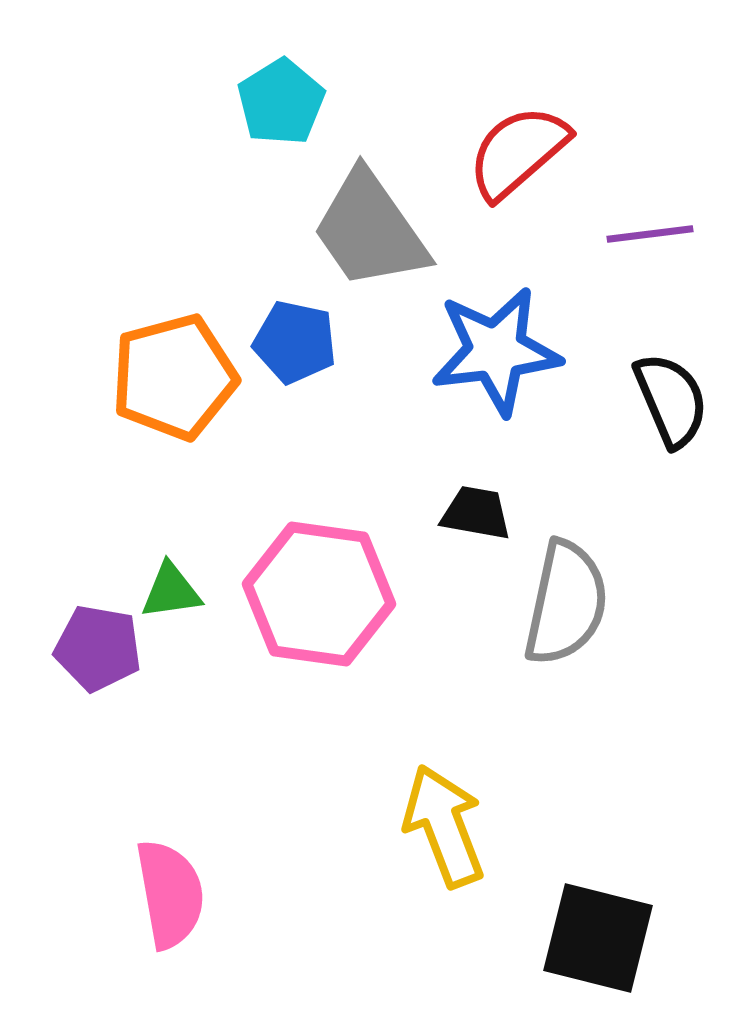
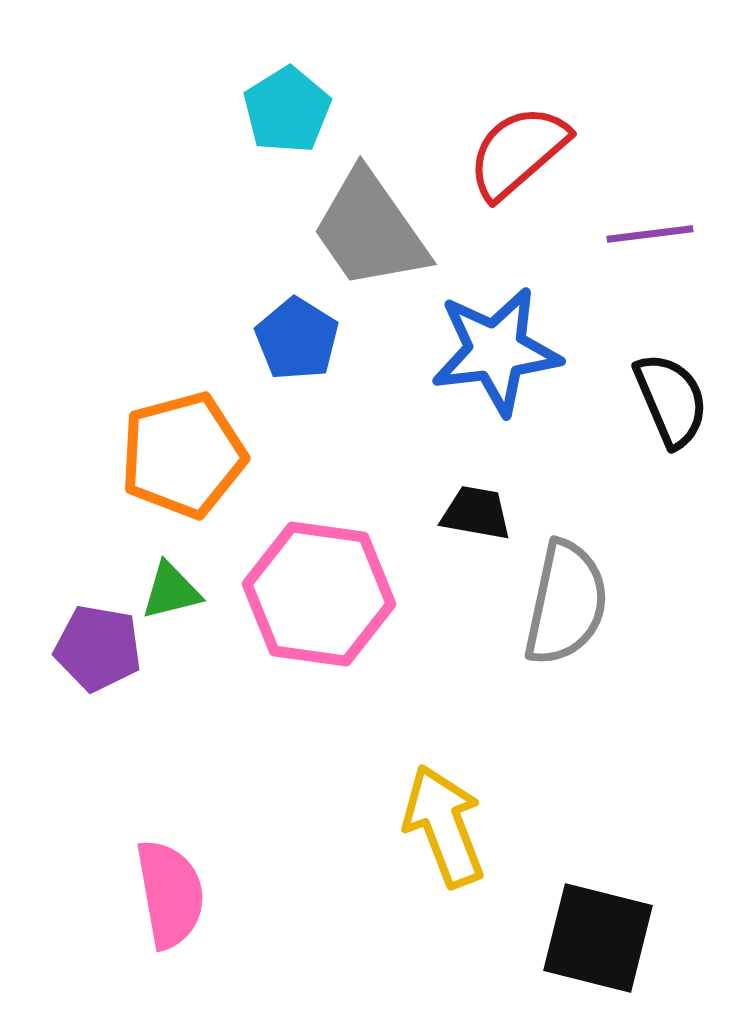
cyan pentagon: moved 6 px right, 8 px down
blue pentagon: moved 2 px right, 3 px up; rotated 20 degrees clockwise
orange pentagon: moved 9 px right, 78 px down
green triangle: rotated 6 degrees counterclockwise
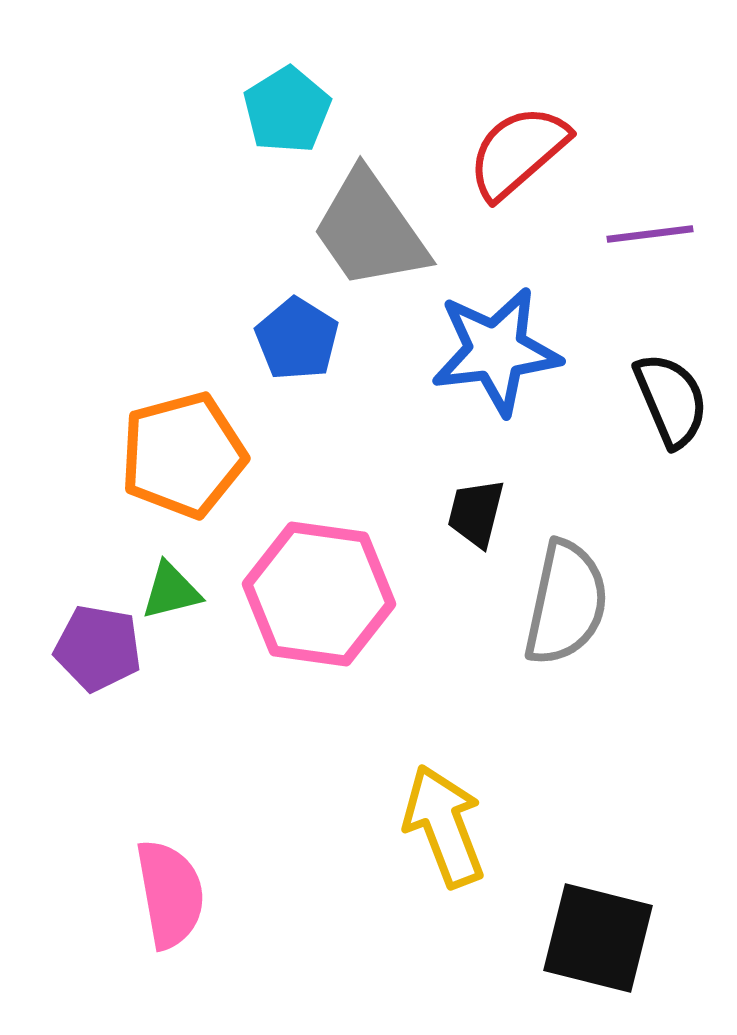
black trapezoid: rotated 86 degrees counterclockwise
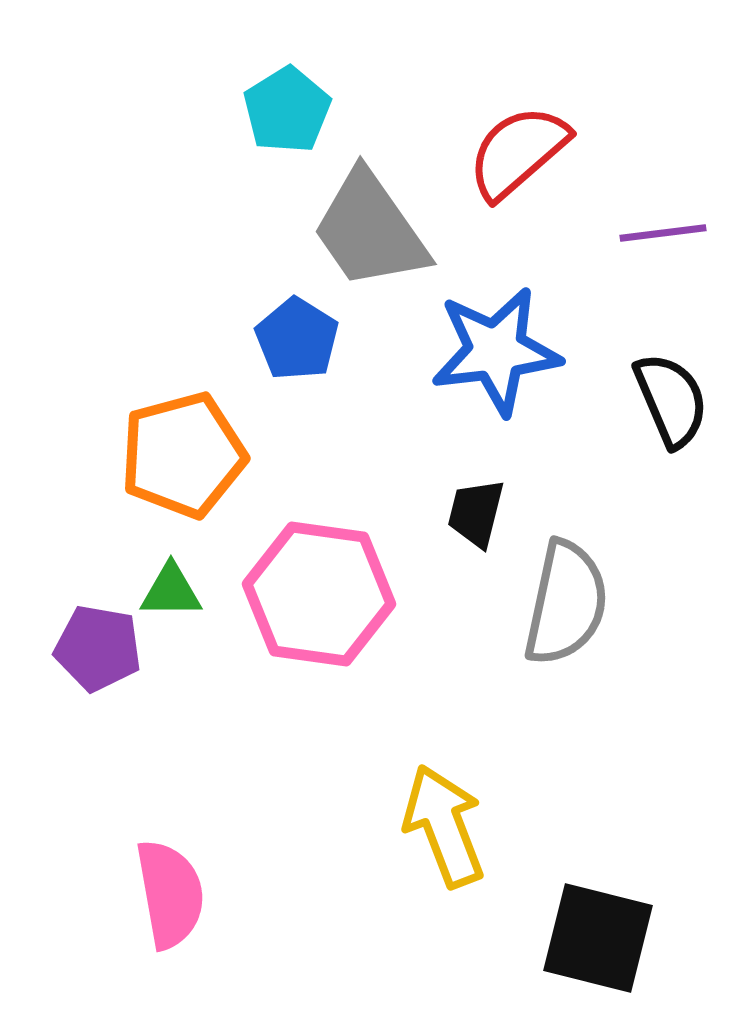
purple line: moved 13 px right, 1 px up
green triangle: rotated 14 degrees clockwise
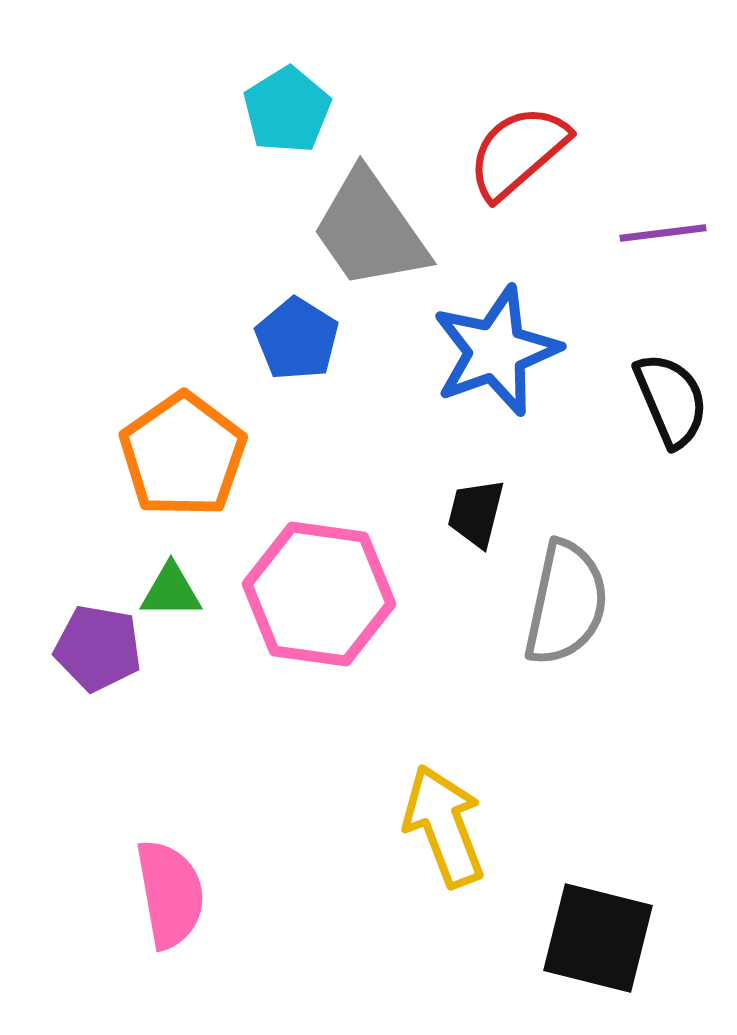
blue star: rotated 13 degrees counterclockwise
orange pentagon: rotated 20 degrees counterclockwise
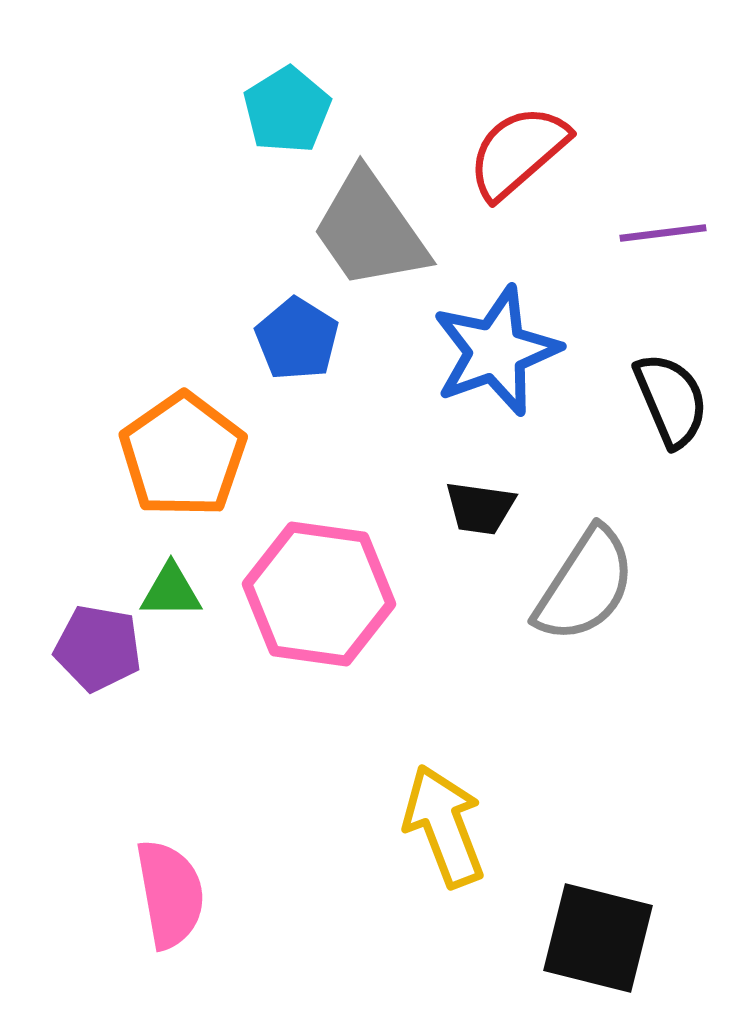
black trapezoid: moved 4 px right, 5 px up; rotated 96 degrees counterclockwise
gray semicircle: moved 19 px right, 18 px up; rotated 21 degrees clockwise
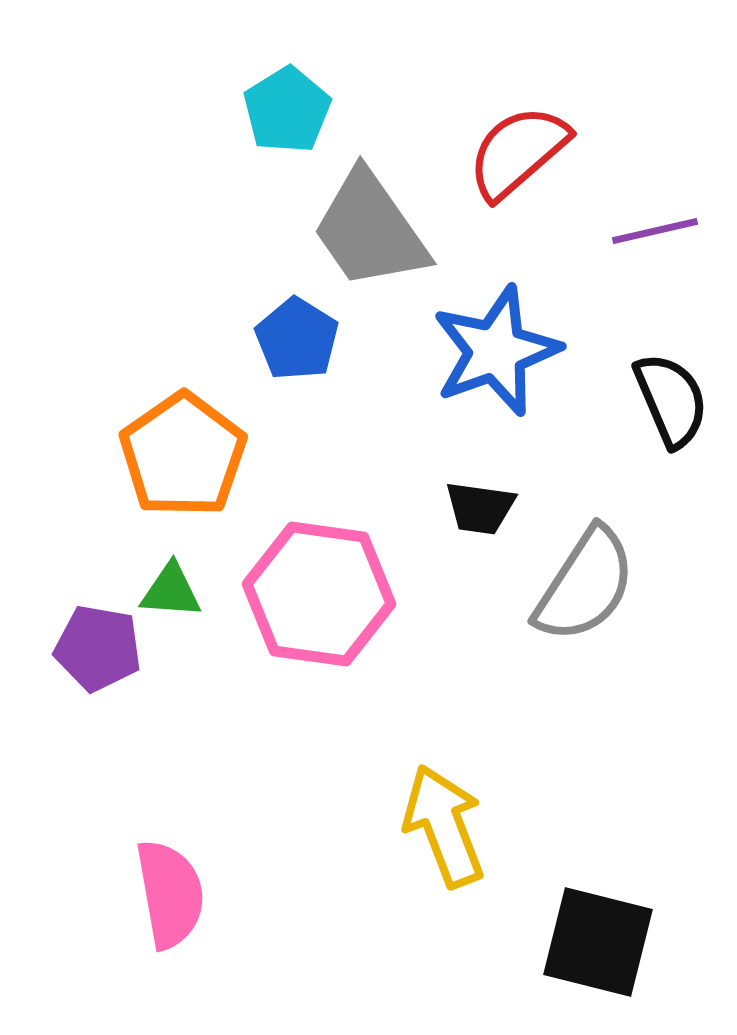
purple line: moved 8 px left, 2 px up; rotated 6 degrees counterclockwise
green triangle: rotated 4 degrees clockwise
black square: moved 4 px down
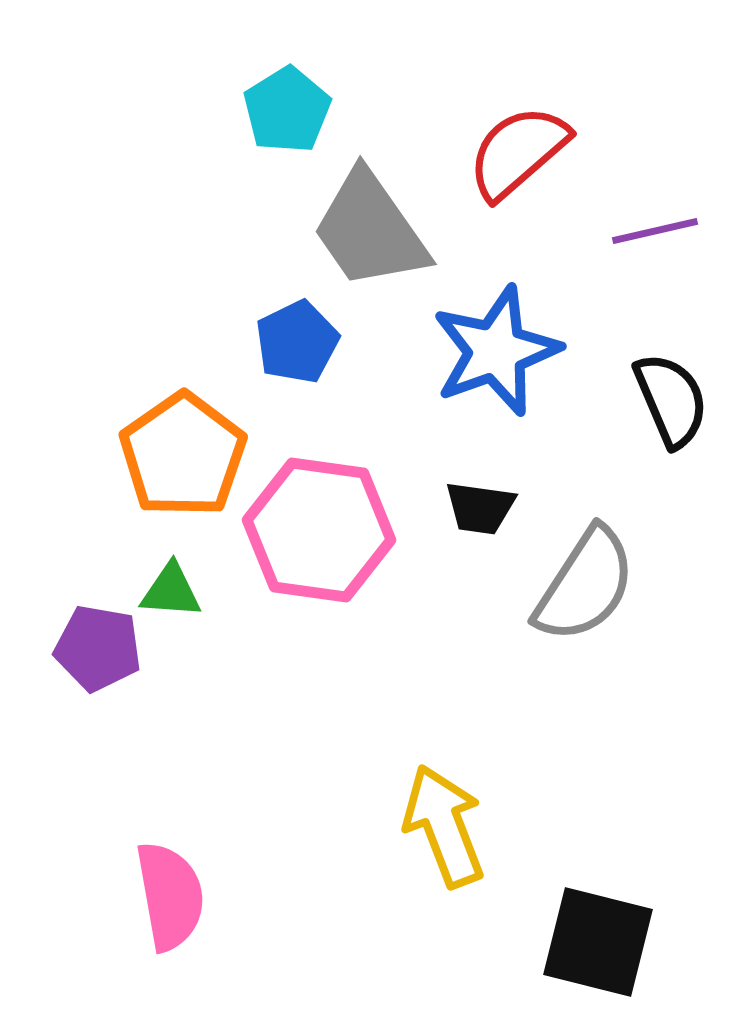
blue pentagon: moved 3 px down; rotated 14 degrees clockwise
pink hexagon: moved 64 px up
pink semicircle: moved 2 px down
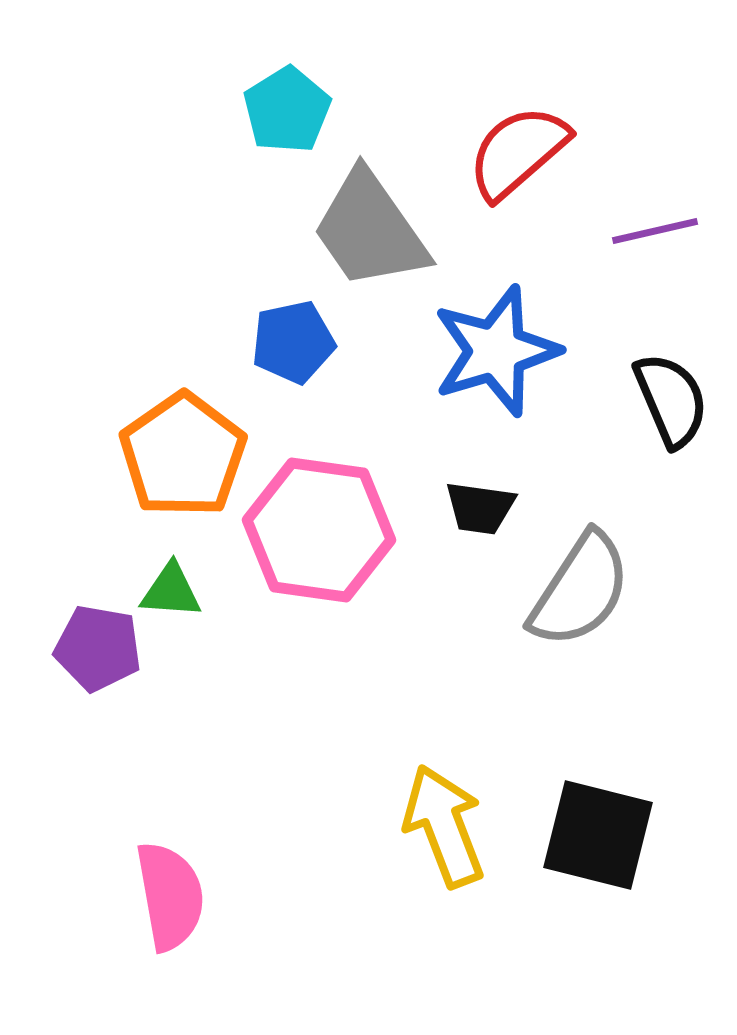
blue pentagon: moved 4 px left; rotated 14 degrees clockwise
blue star: rotated 3 degrees clockwise
gray semicircle: moved 5 px left, 5 px down
black square: moved 107 px up
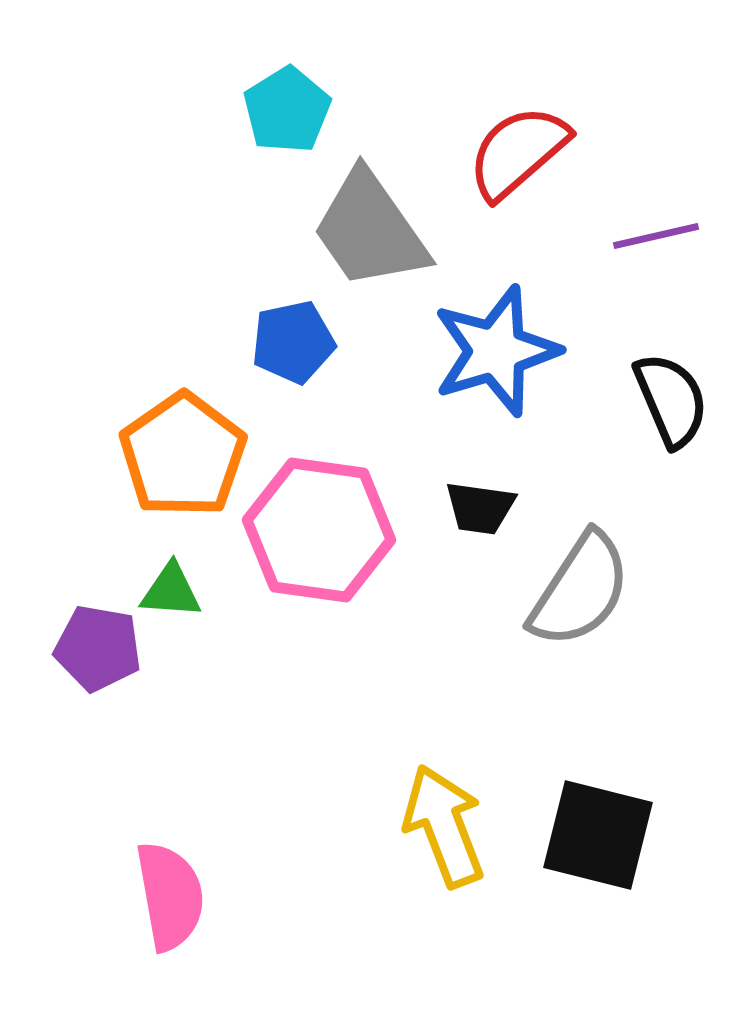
purple line: moved 1 px right, 5 px down
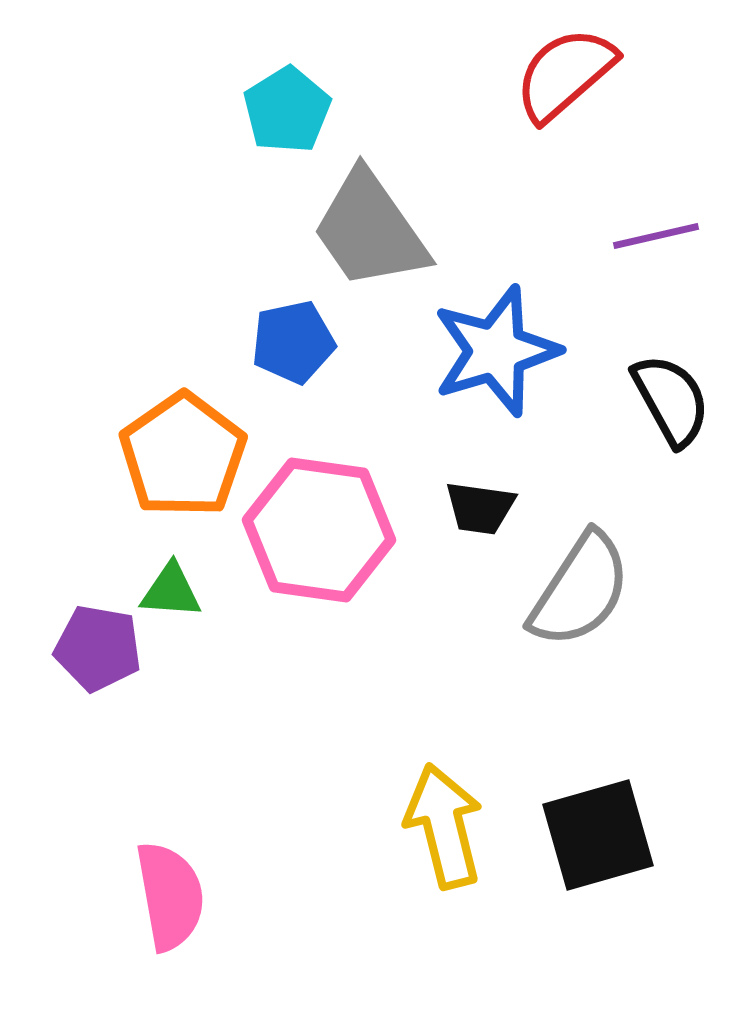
red semicircle: moved 47 px right, 78 px up
black semicircle: rotated 6 degrees counterclockwise
yellow arrow: rotated 7 degrees clockwise
black square: rotated 30 degrees counterclockwise
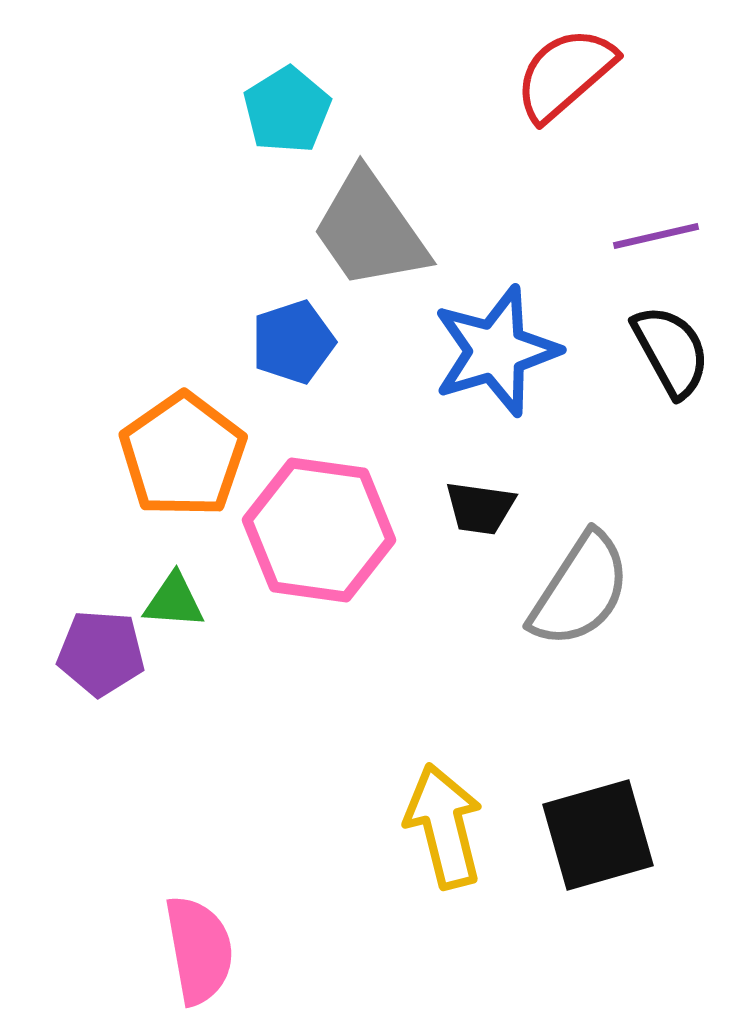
blue pentagon: rotated 6 degrees counterclockwise
black semicircle: moved 49 px up
green triangle: moved 3 px right, 10 px down
purple pentagon: moved 3 px right, 5 px down; rotated 6 degrees counterclockwise
pink semicircle: moved 29 px right, 54 px down
